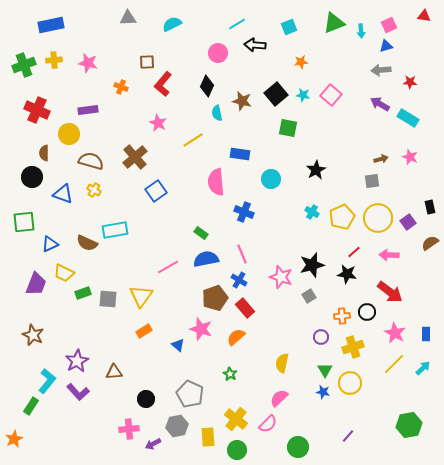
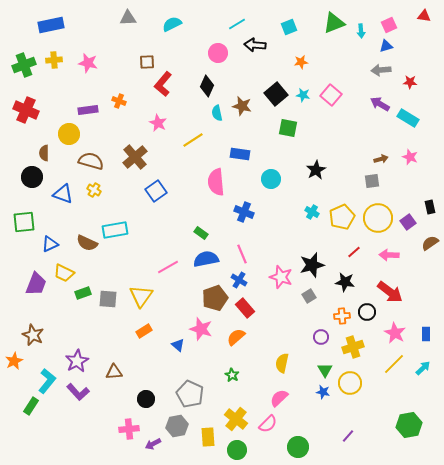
orange cross at (121, 87): moved 2 px left, 14 px down
brown star at (242, 101): moved 5 px down
red cross at (37, 110): moved 11 px left
black star at (347, 274): moved 2 px left, 8 px down
green star at (230, 374): moved 2 px right, 1 px down
orange star at (14, 439): moved 78 px up
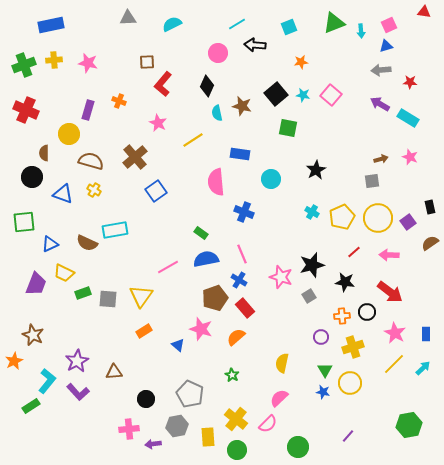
red triangle at (424, 16): moved 4 px up
purple rectangle at (88, 110): rotated 66 degrees counterclockwise
green rectangle at (31, 406): rotated 24 degrees clockwise
purple arrow at (153, 444): rotated 21 degrees clockwise
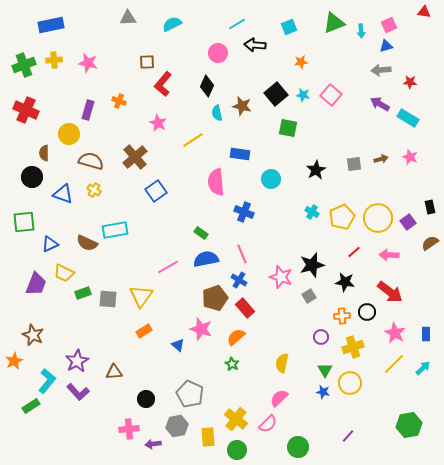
gray square at (372, 181): moved 18 px left, 17 px up
green star at (232, 375): moved 11 px up
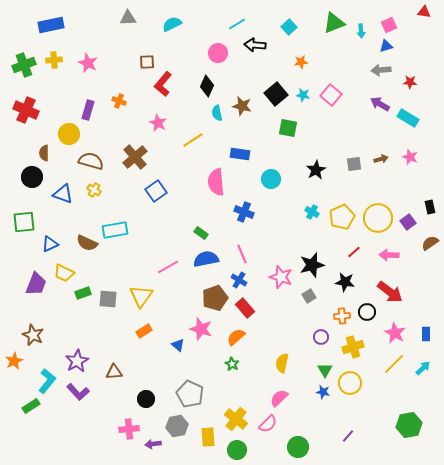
cyan square at (289, 27): rotated 21 degrees counterclockwise
pink star at (88, 63): rotated 12 degrees clockwise
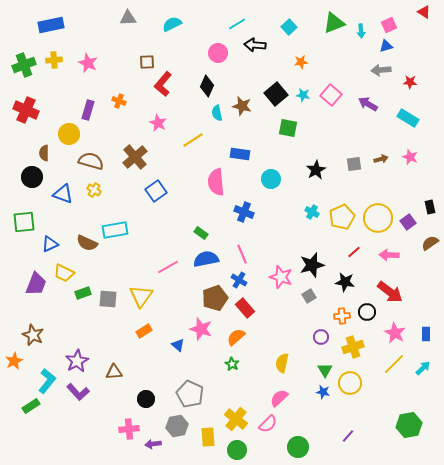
red triangle at (424, 12): rotated 24 degrees clockwise
purple arrow at (380, 104): moved 12 px left
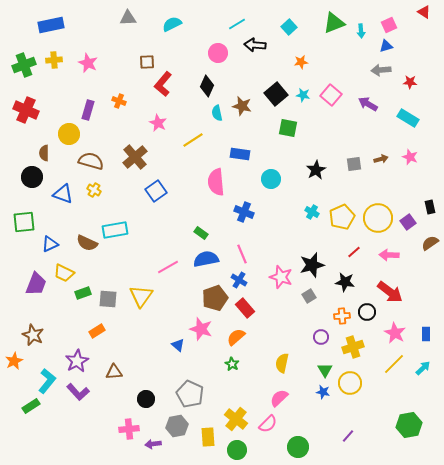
orange rectangle at (144, 331): moved 47 px left
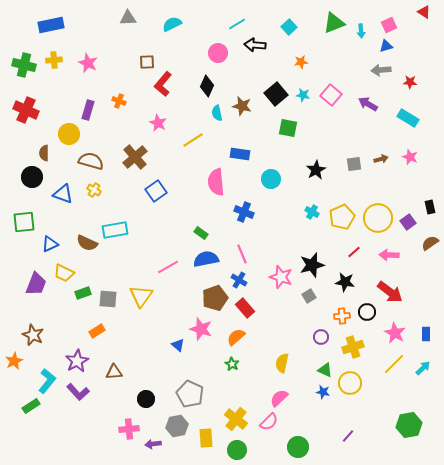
green cross at (24, 65): rotated 35 degrees clockwise
green triangle at (325, 370): rotated 35 degrees counterclockwise
pink semicircle at (268, 424): moved 1 px right, 2 px up
yellow rectangle at (208, 437): moved 2 px left, 1 px down
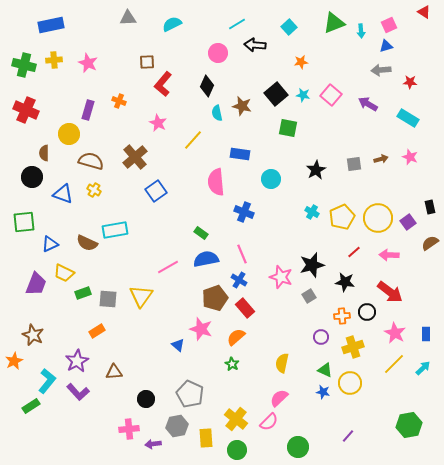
yellow line at (193, 140): rotated 15 degrees counterclockwise
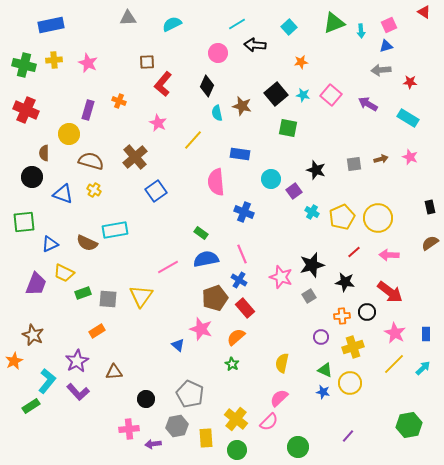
black star at (316, 170): rotated 24 degrees counterclockwise
purple square at (408, 222): moved 114 px left, 31 px up
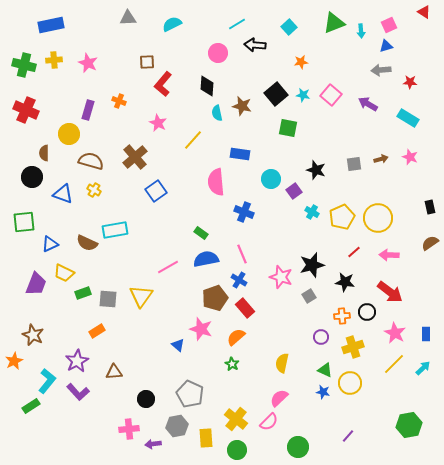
black diamond at (207, 86): rotated 20 degrees counterclockwise
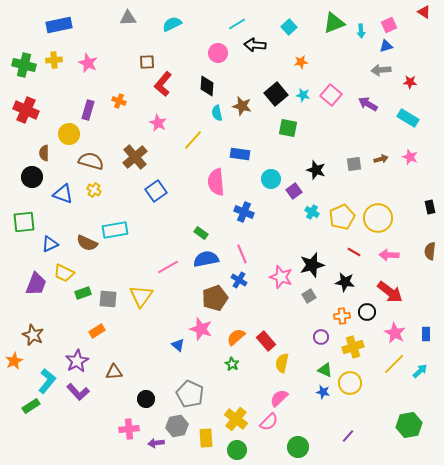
blue rectangle at (51, 25): moved 8 px right
brown semicircle at (430, 243): moved 8 px down; rotated 48 degrees counterclockwise
red line at (354, 252): rotated 72 degrees clockwise
red rectangle at (245, 308): moved 21 px right, 33 px down
cyan arrow at (423, 368): moved 3 px left, 3 px down
purple arrow at (153, 444): moved 3 px right, 1 px up
